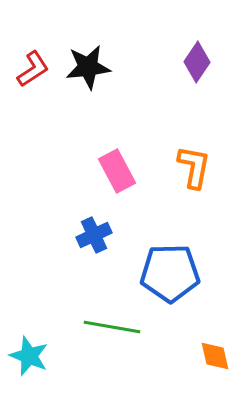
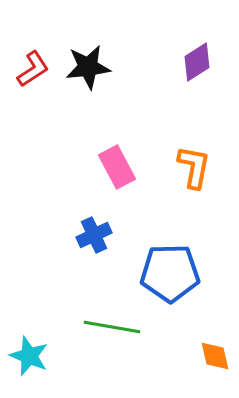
purple diamond: rotated 24 degrees clockwise
pink rectangle: moved 4 px up
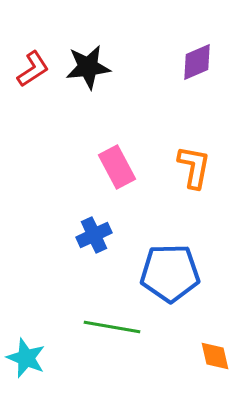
purple diamond: rotated 9 degrees clockwise
cyan star: moved 3 px left, 2 px down
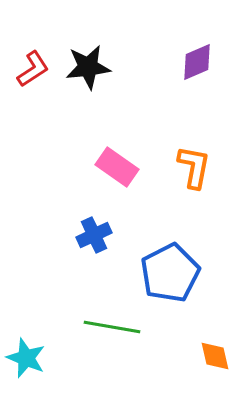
pink rectangle: rotated 27 degrees counterclockwise
blue pentagon: rotated 26 degrees counterclockwise
